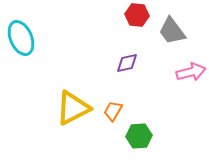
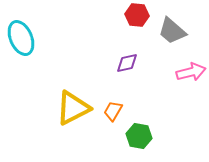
gray trapezoid: rotated 12 degrees counterclockwise
green hexagon: rotated 15 degrees clockwise
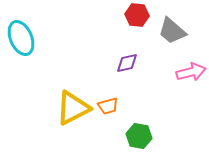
orange trapezoid: moved 5 px left, 5 px up; rotated 135 degrees counterclockwise
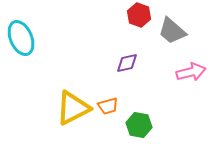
red hexagon: moved 2 px right; rotated 15 degrees clockwise
green hexagon: moved 11 px up
